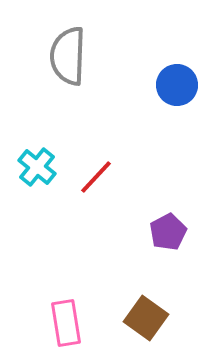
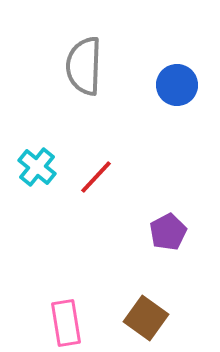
gray semicircle: moved 16 px right, 10 px down
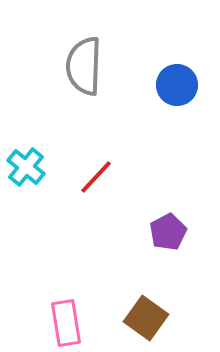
cyan cross: moved 11 px left
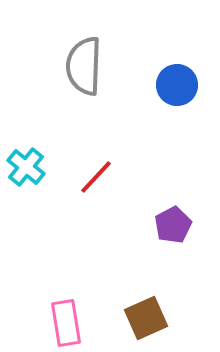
purple pentagon: moved 5 px right, 7 px up
brown square: rotated 30 degrees clockwise
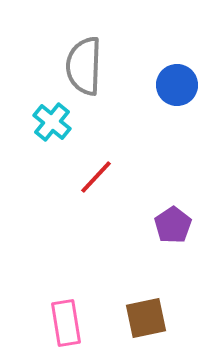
cyan cross: moved 26 px right, 45 px up
purple pentagon: rotated 6 degrees counterclockwise
brown square: rotated 12 degrees clockwise
